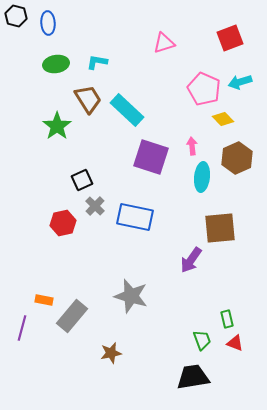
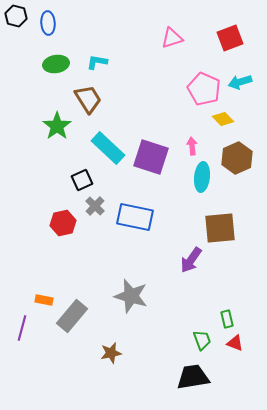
pink triangle: moved 8 px right, 5 px up
cyan rectangle: moved 19 px left, 38 px down
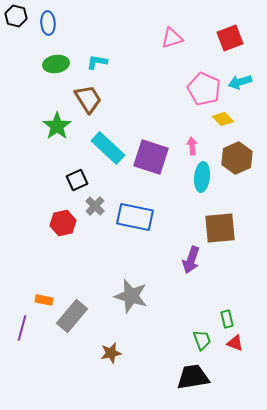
black square: moved 5 px left
purple arrow: rotated 16 degrees counterclockwise
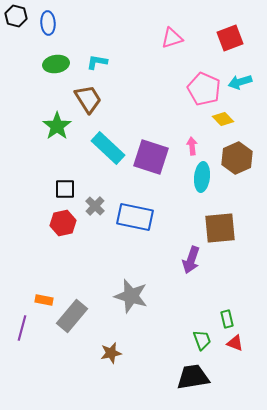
black square: moved 12 px left, 9 px down; rotated 25 degrees clockwise
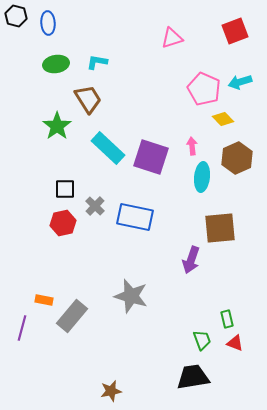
red square: moved 5 px right, 7 px up
brown star: moved 38 px down
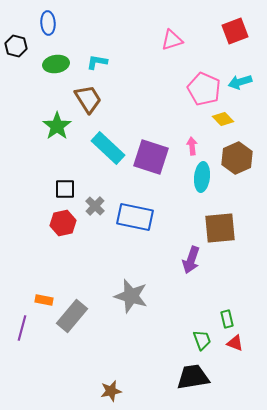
black hexagon: moved 30 px down
pink triangle: moved 2 px down
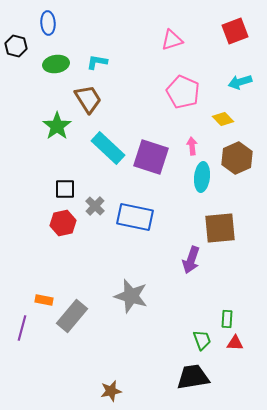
pink pentagon: moved 21 px left, 3 px down
green rectangle: rotated 18 degrees clockwise
red triangle: rotated 18 degrees counterclockwise
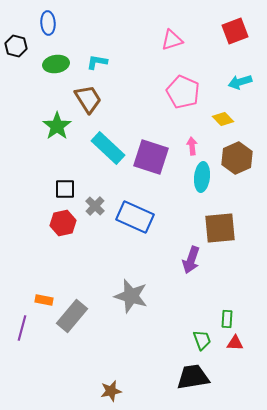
blue rectangle: rotated 12 degrees clockwise
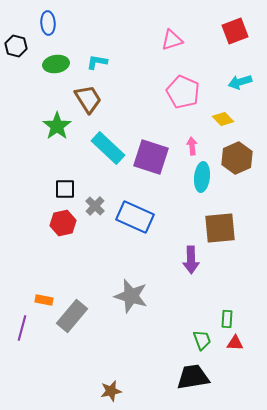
purple arrow: rotated 20 degrees counterclockwise
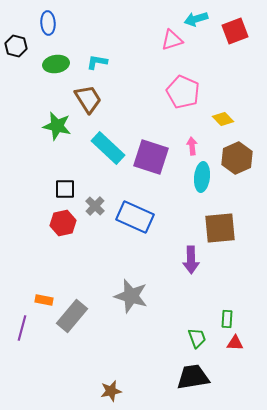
cyan arrow: moved 44 px left, 63 px up
green star: rotated 24 degrees counterclockwise
green trapezoid: moved 5 px left, 2 px up
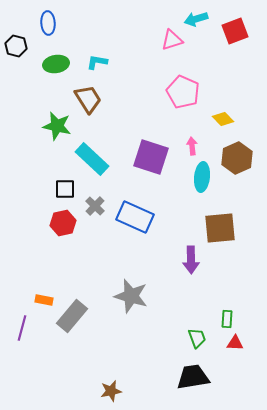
cyan rectangle: moved 16 px left, 11 px down
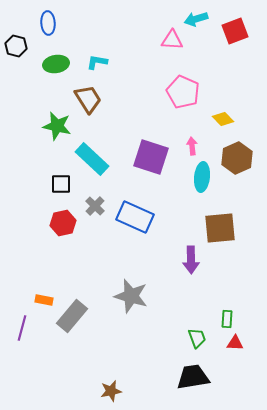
pink triangle: rotated 20 degrees clockwise
black square: moved 4 px left, 5 px up
